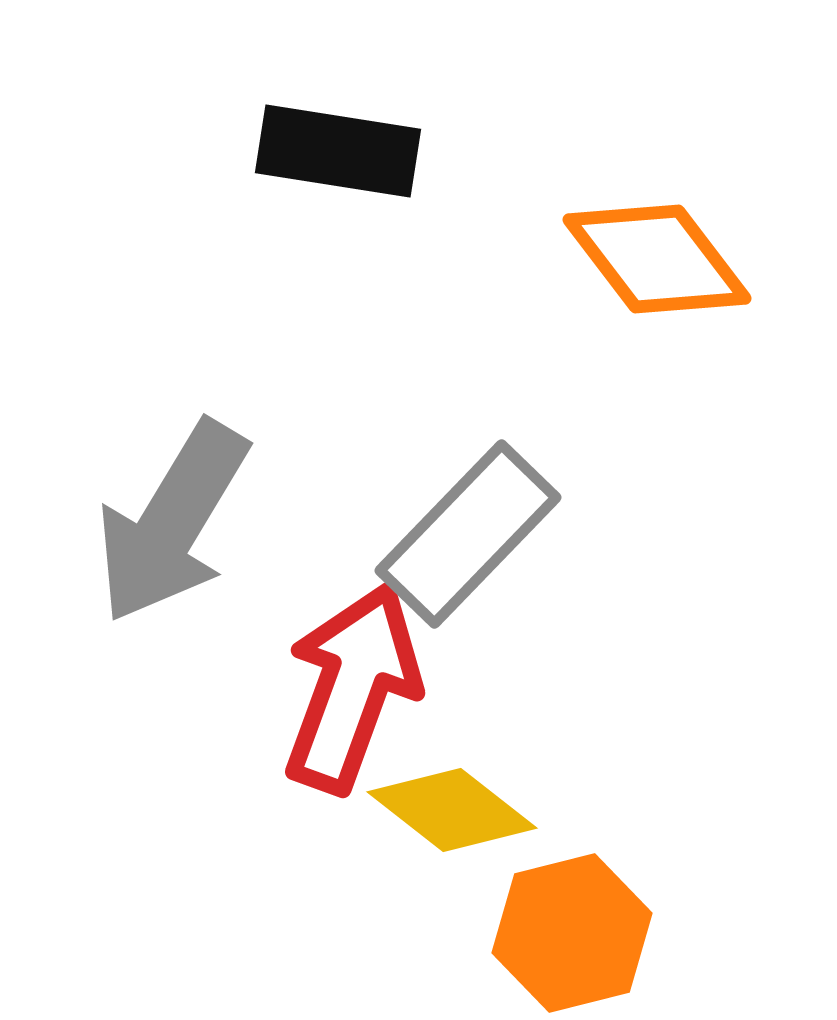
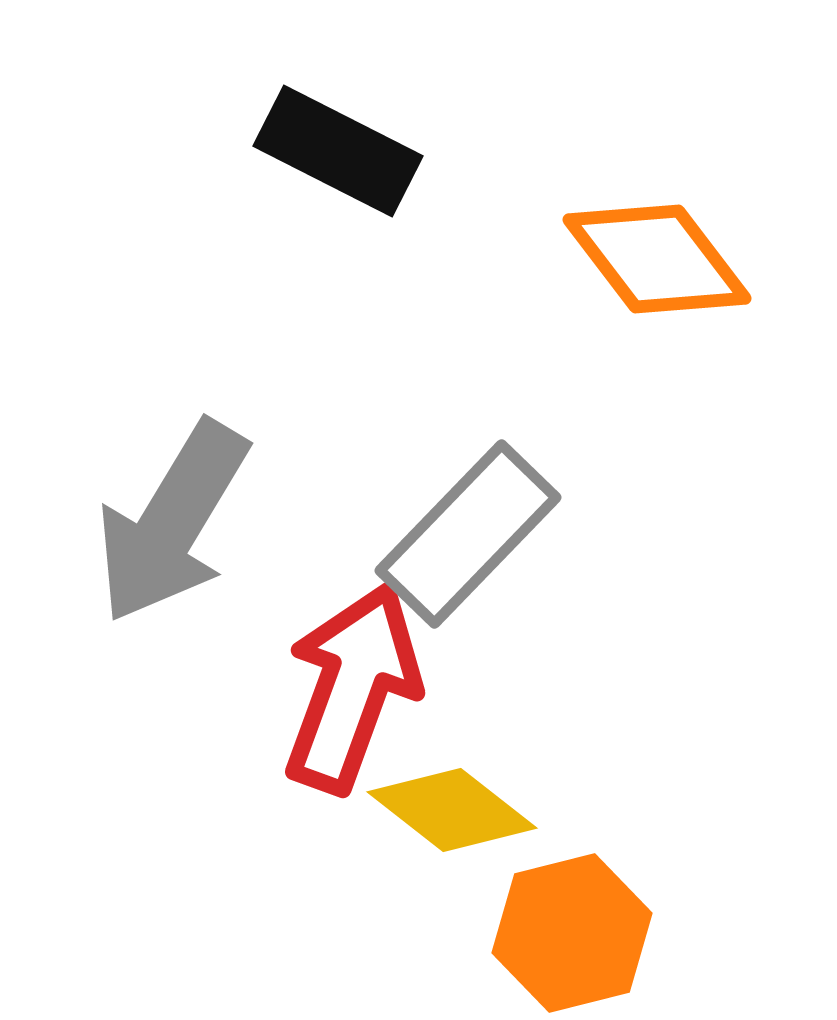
black rectangle: rotated 18 degrees clockwise
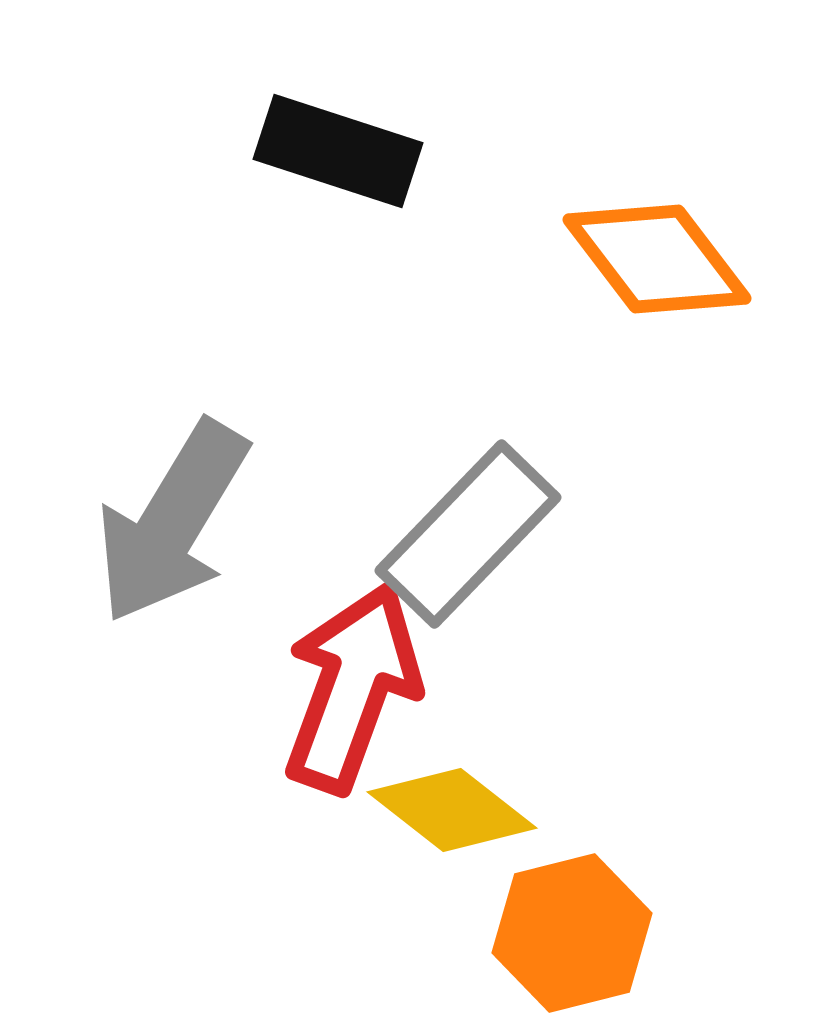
black rectangle: rotated 9 degrees counterclockwise
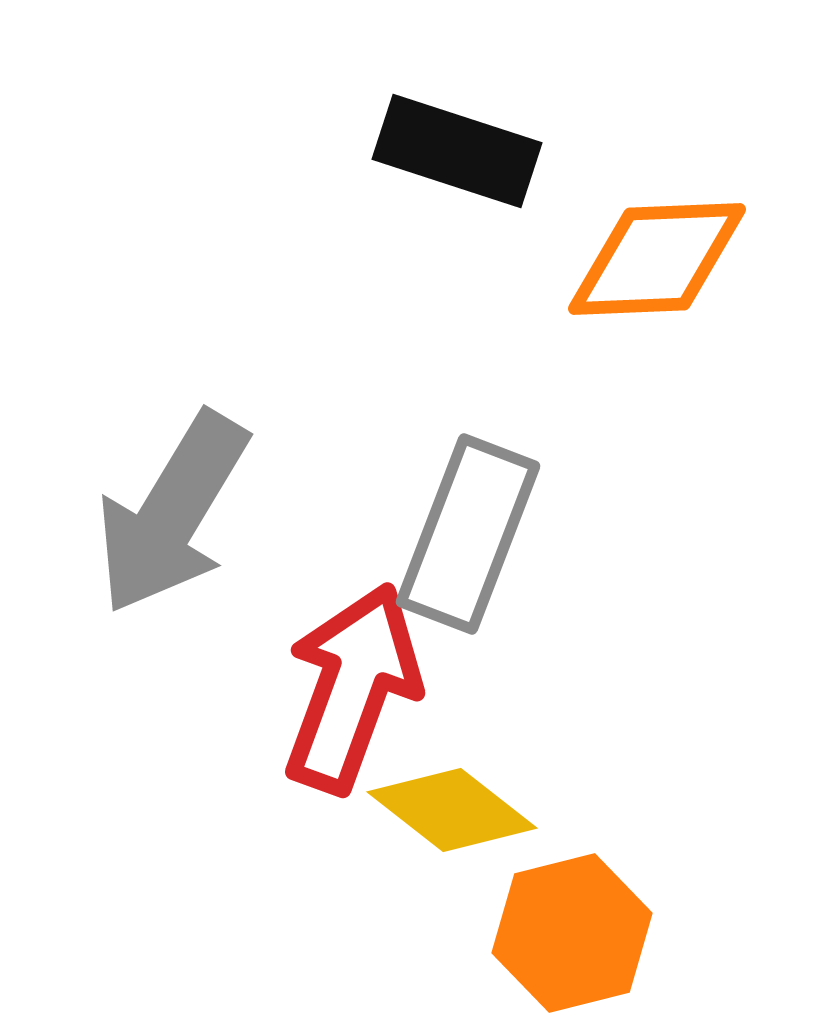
black rectangle: moved 119 px right
orange diamond: rotated 55 degrees counterclockwise
gray arrow: moved 9 px up
gray rectangle: rotated 23 degrees counterclockwise
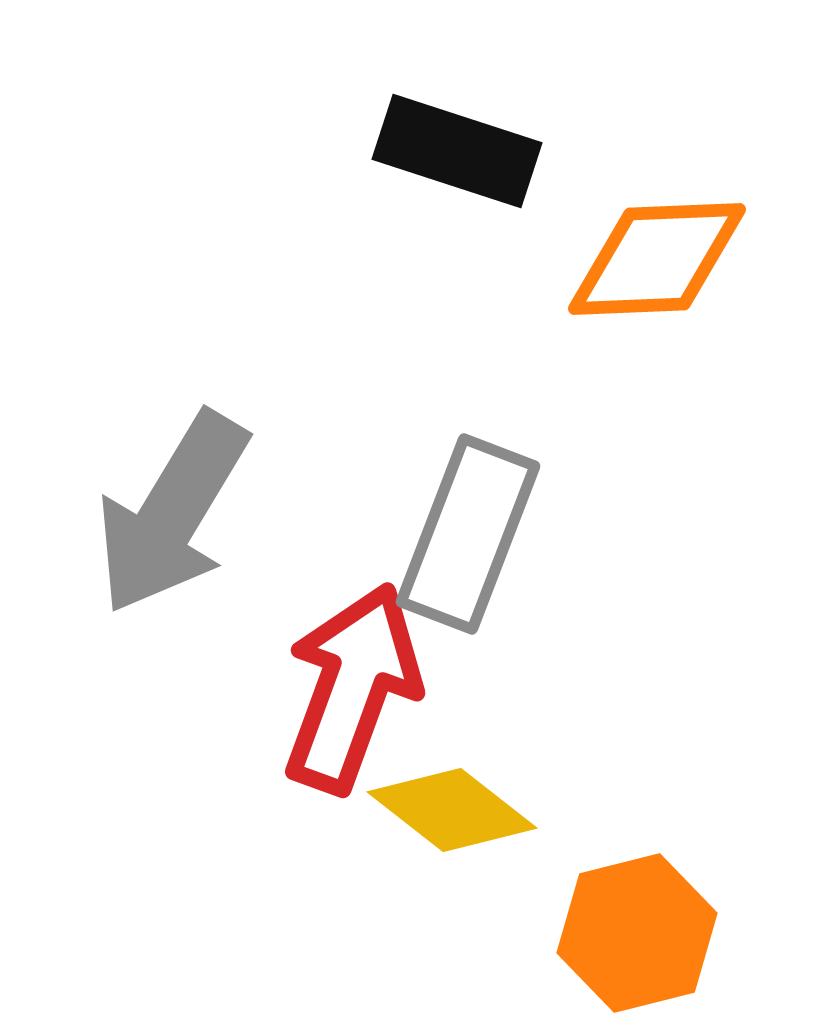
orange hexagon: moved 65 px right
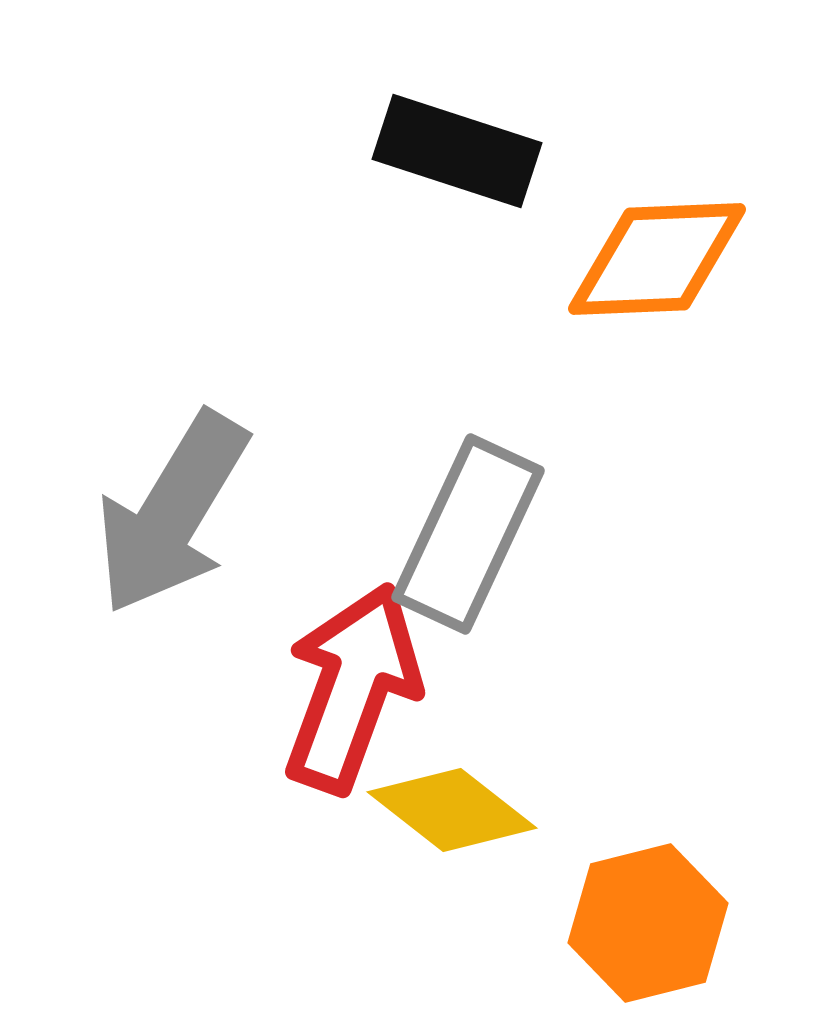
gray rectangle: rotated 4 degrees clockwise
orange hexagon: moved 11 px right, 10 px up
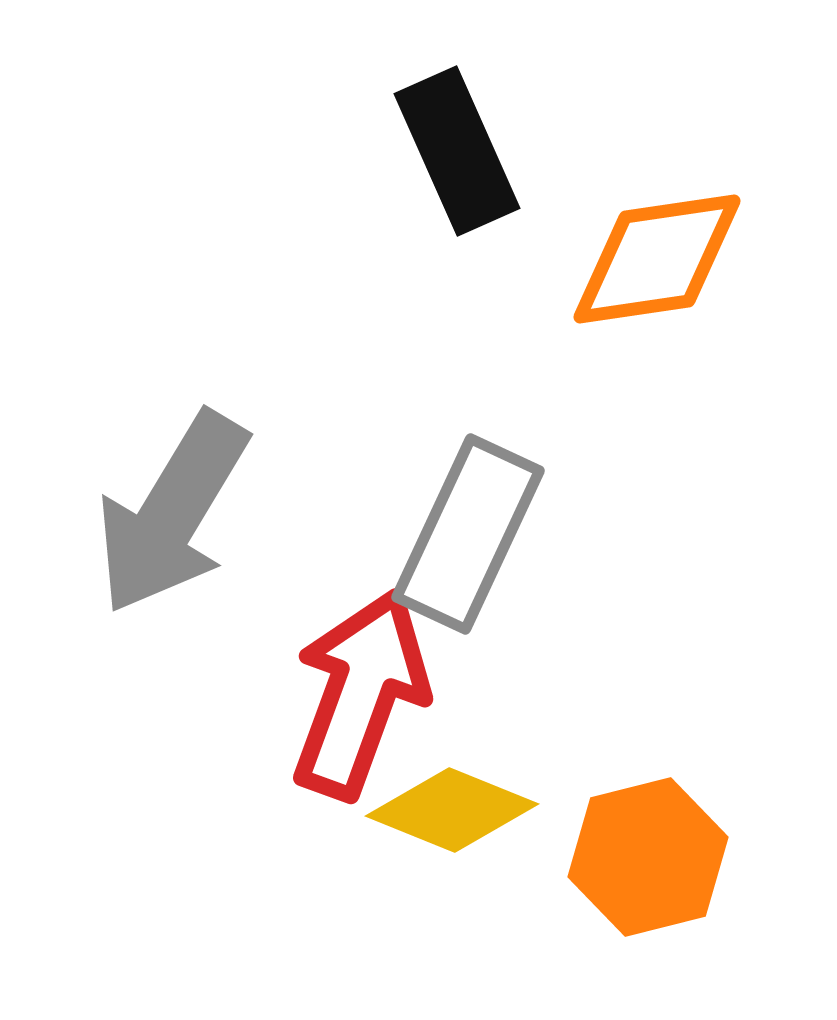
black rectangle: rotated 48 degrees clockwise
orange diamond: rotated 6 degrees counterclockwise
red arrow: moved 8 px right, 6 px down
yellow diamond: rotated 16 degrees counterclockwise
orange hexagon: moved 66 px up
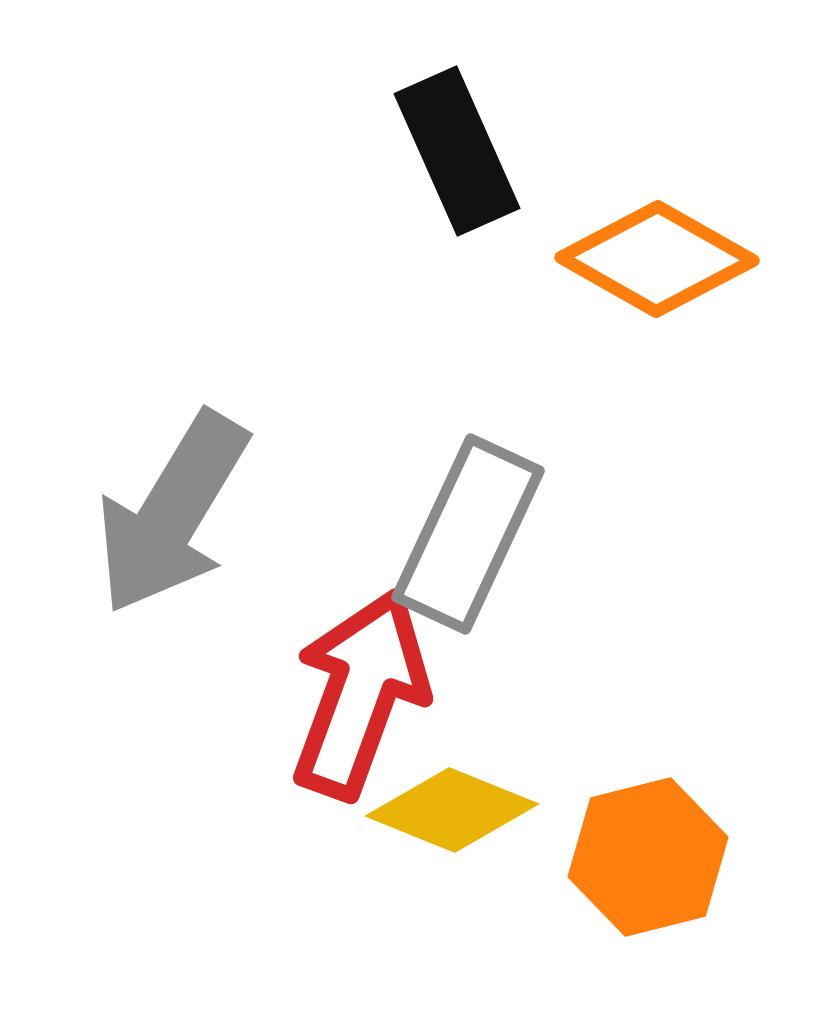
orange diamond: rotated 38 degrees clockwise
